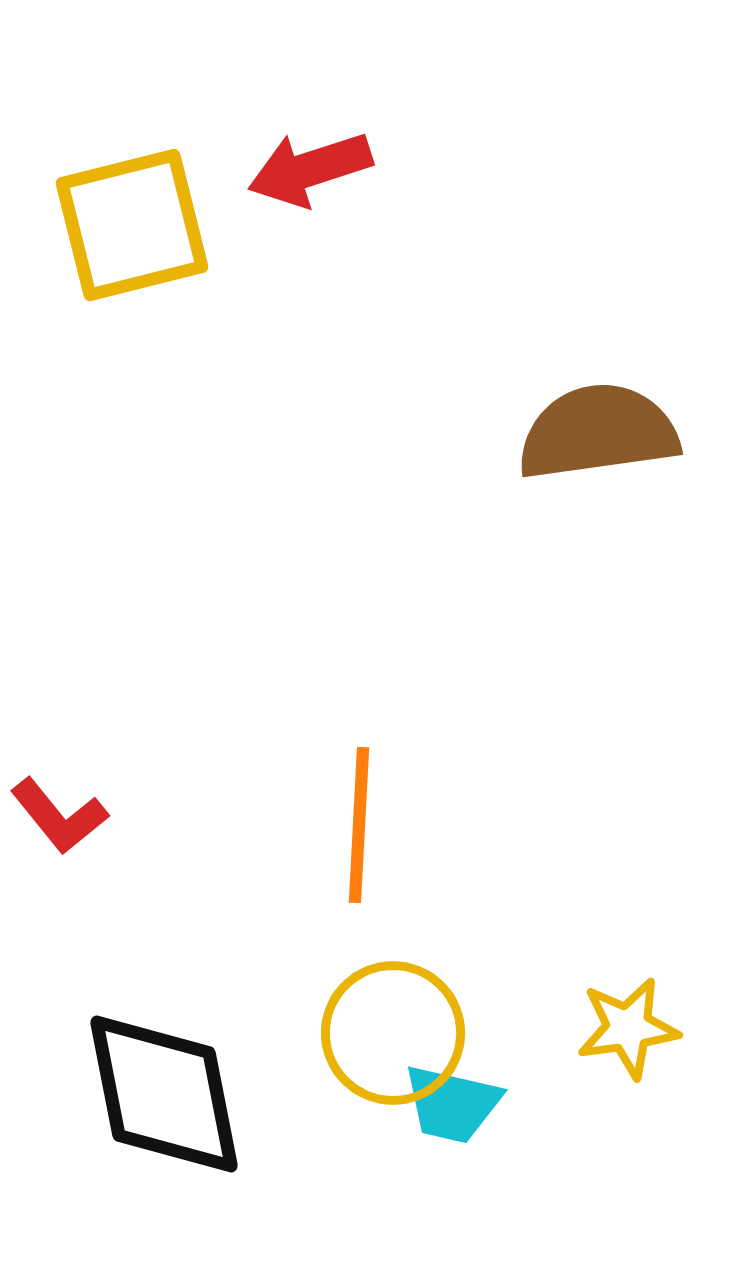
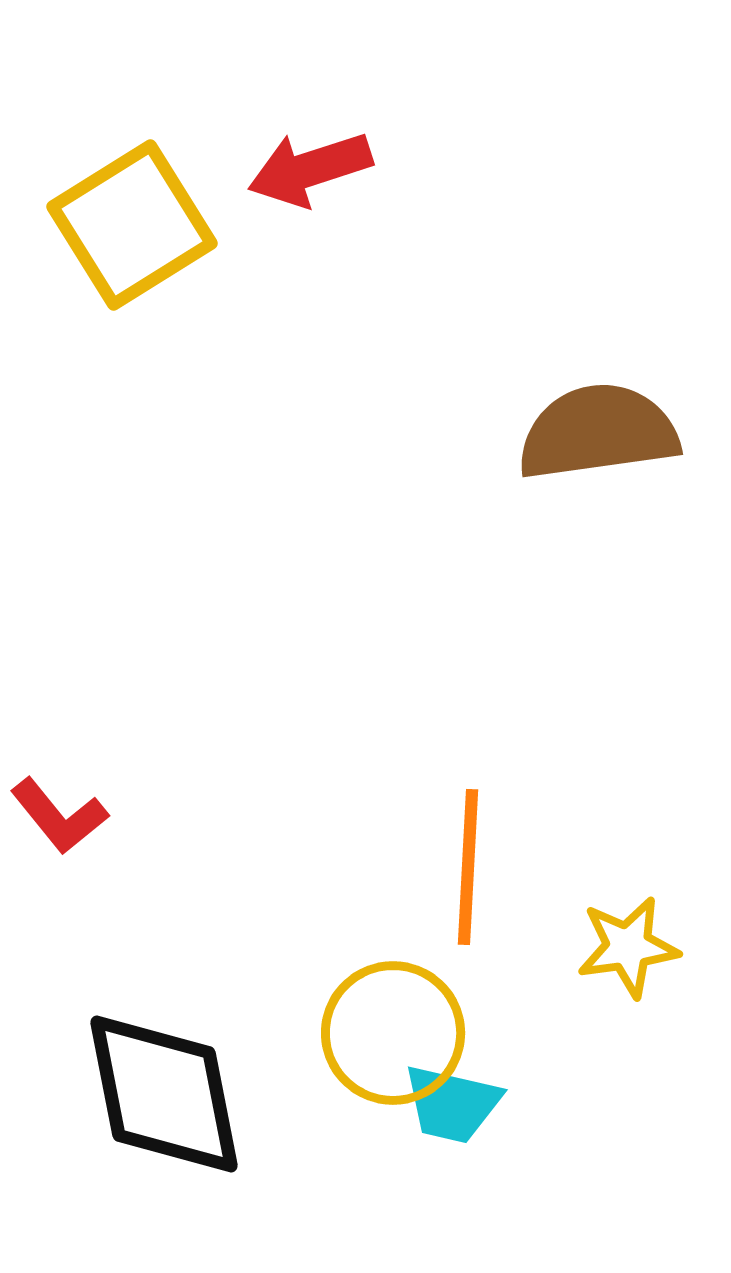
yellow square: rotated 18 degrees counterclockwise
orange line: moved 109 px right, 42 px down
yellow star: moved 81 px up
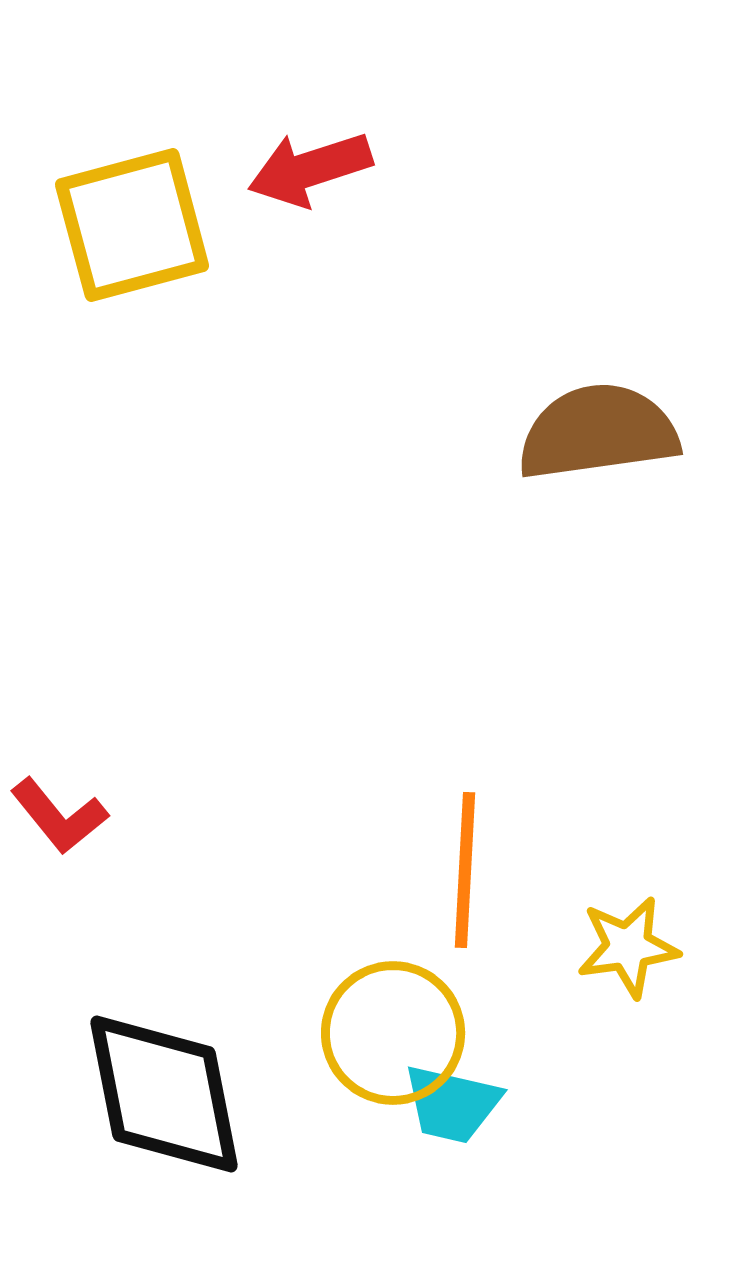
yellow square: rotated 17 degrees clockwise
orange line: moved 3 px left, 3 px down
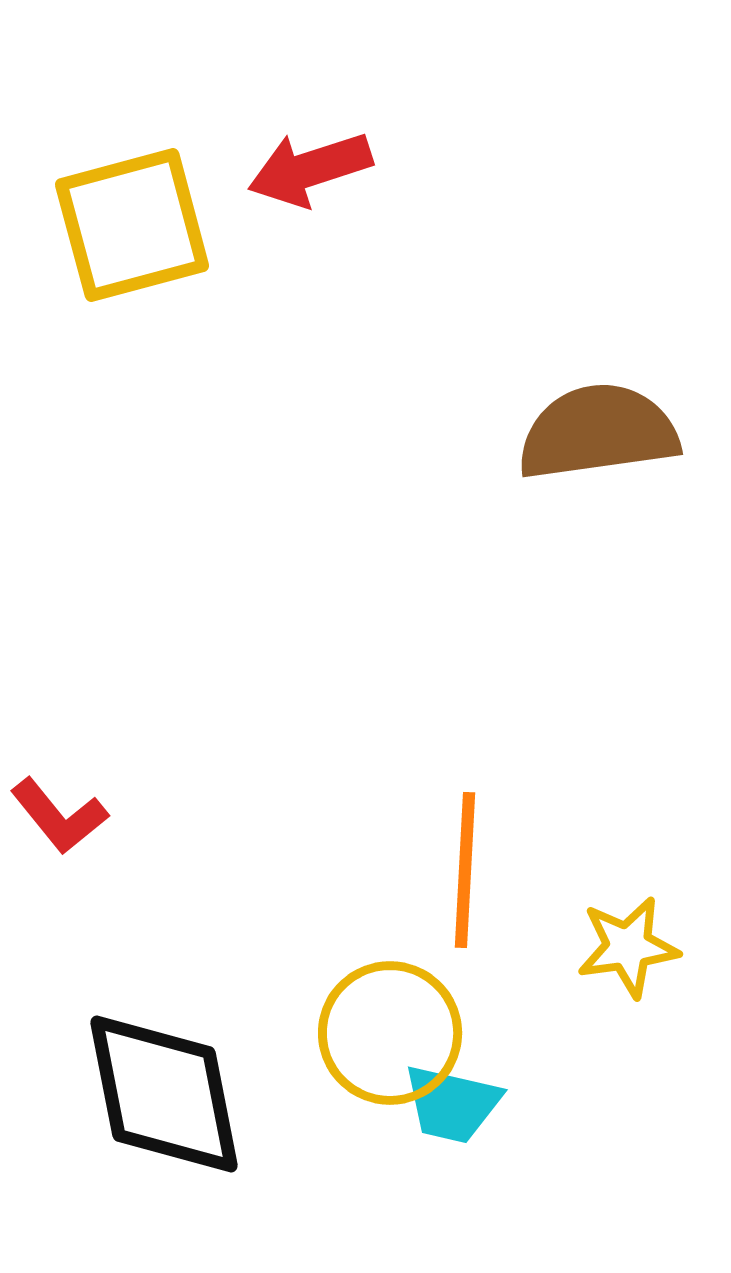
yellow circle: moved 3 px left
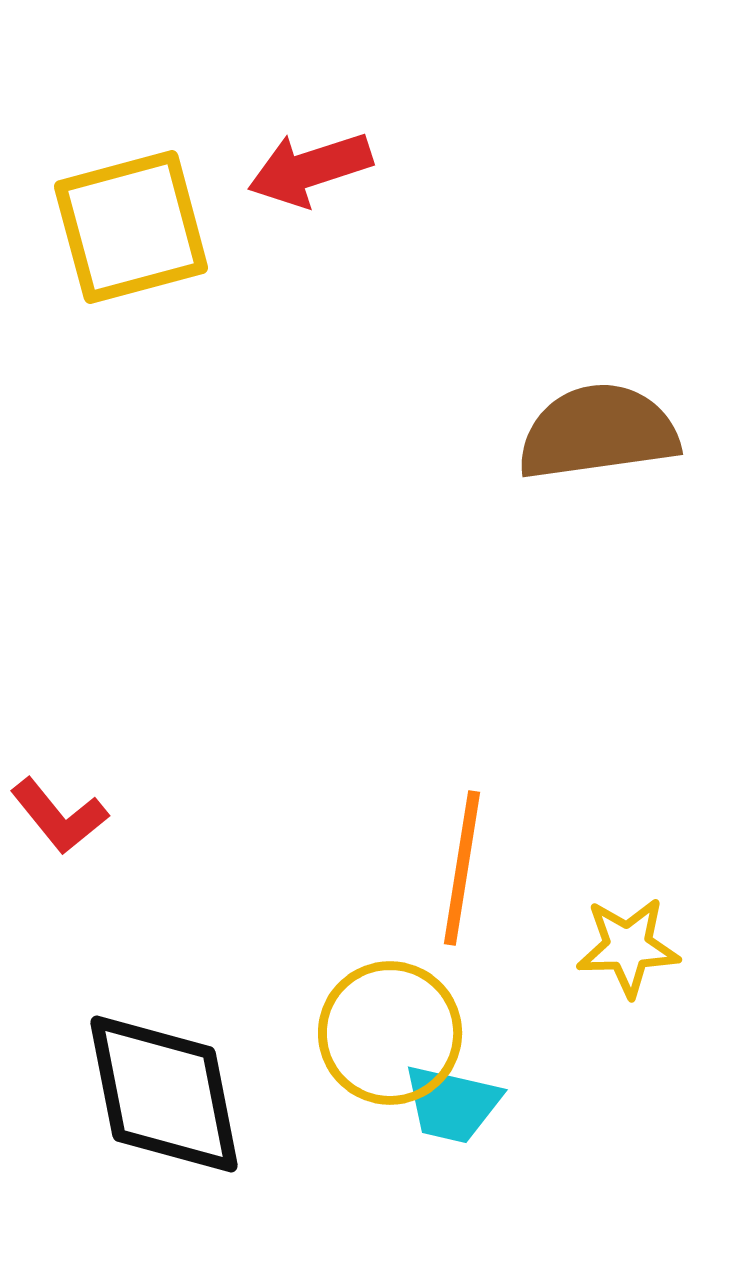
yellow square: moved 1 px left, 2 px down
orange line: moved 3 px left, 2 px up; rotated 6 degrees clockwise
yellow star: rotated 6 degrees clockwise
